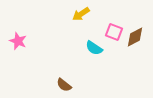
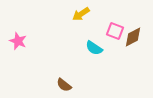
pink square: moved 1 px right, 1 px up
brown diamond: moved 2 px left
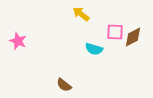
yellow arrow: rotated 72 degrees clockwise
pink square: moved 1 px down; rotated 18 degrees counterclockwise
cyan semicircle: moved 1 px down; rotated 18 degrees counterclockwise
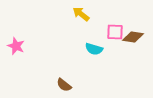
brown diamond: rotated 35 degrees clockwise
pink star: moved 2 px left, 5 px down
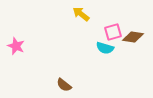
pink square: moved 2 px left; rotated 18 degrees counterclockwise
cyan semicircle: moved 11 px right, 1 px up
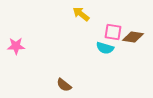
pink square: rotated 24 degrees clockwise
pink star: rotated 24 degrees counterclockwise
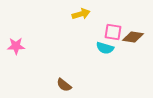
yellow arrow: rotated 126 degrees clockwise
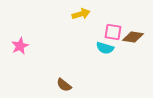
pink star: moved 4 px right; rotated 24 degrees counterclockwise
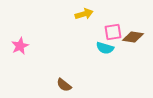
yellow arrow: moved 3 px right
pink square: rotated 18 degrees counterclockwise
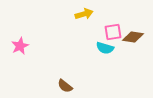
brown semicircle: moved 1 px right, 1 px down
